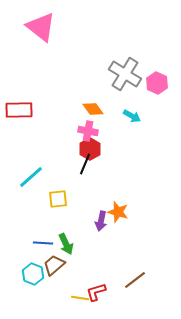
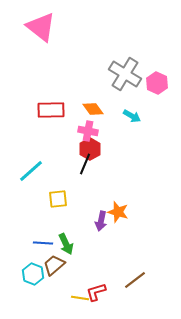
red rectangle: moved 32 px right
cyan line: moved 6 px up
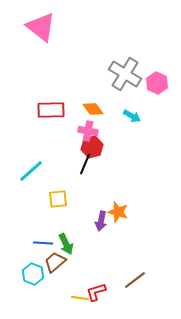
red hexagon: moved 2 px right, 2 px up; rotated 15 degrees clockwise
brown trapezoid: moved 1 px right, 3 px up
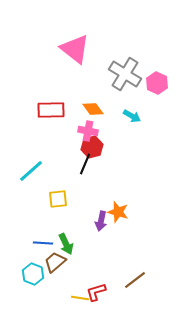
pink triangle: moved 34 px right, 22 px down
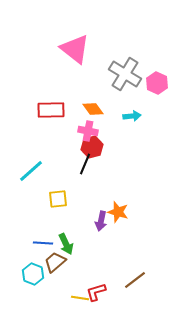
cyan arrow: rotated 36 degrees counterclockwise
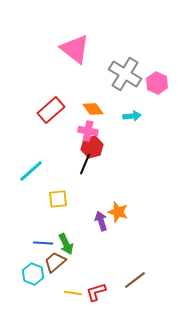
red rectangle: rotated 40 degrees counterclockwise
purple arrow: rotated 150 degrees clockwise
yellow line: moved 7 px left, 5 px up
